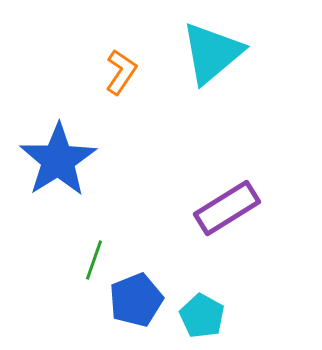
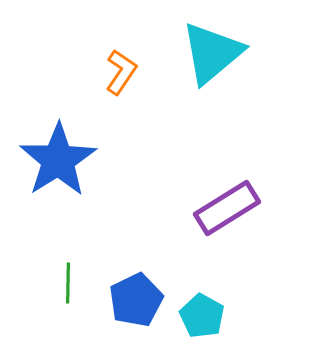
green line: moved 26 px left, 23 px down; rotated 18 degrees counterclockwise
blue pentagon: rotated 4 degrees counterclockwise
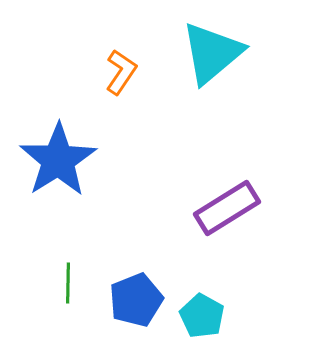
blue pentagon: rotated 4 degrees clockwise
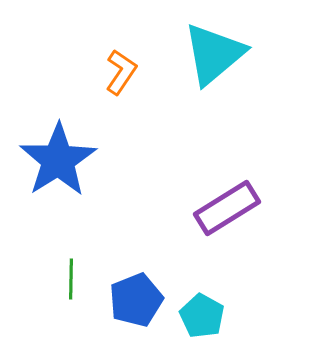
cyan triangle: moved 2 px right, 1 px down
green line: moved 3 px right, 4 px up
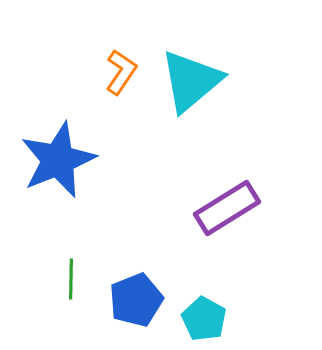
cyan triangle: moved 23 px left, 27 px down
blue star: rotated 10 degrees clockwise
cyan pentagon: moved 2 px right, 3 px down
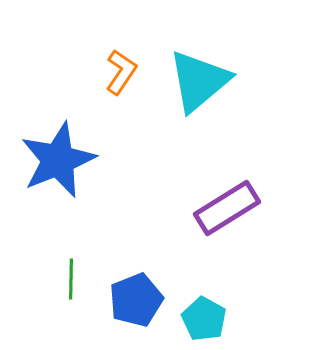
cyan triangle: moved 8 px right
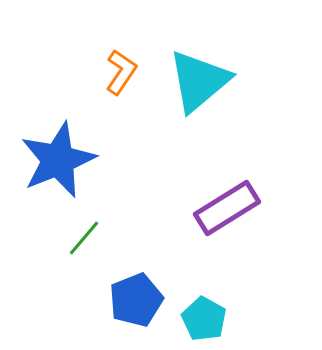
green line: moved 13 px right, 41 px up; rotated 39 degrees clockwise
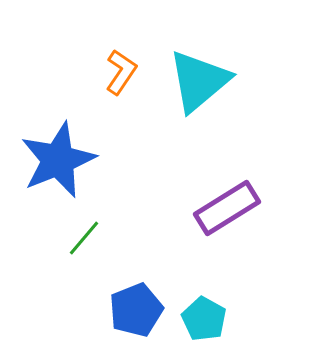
blue pentagon: moved 10 px down
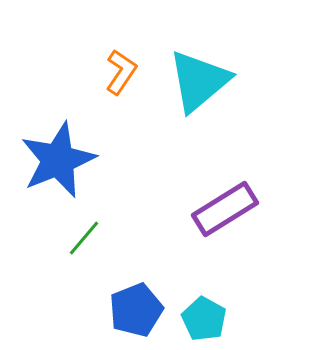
purple rectangle: moved 2 px left, 1 px down
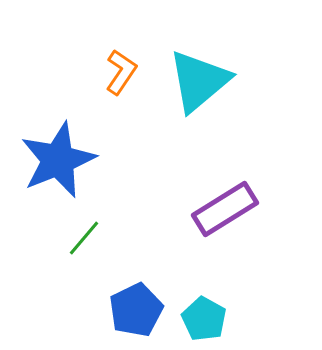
blue pentagon: rotated 4 degrees counterclockwise
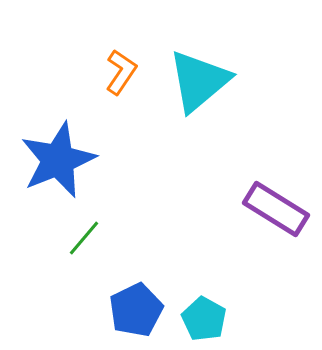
purple rectangle: moved 51 px right; rotated 64 degrees clockwise
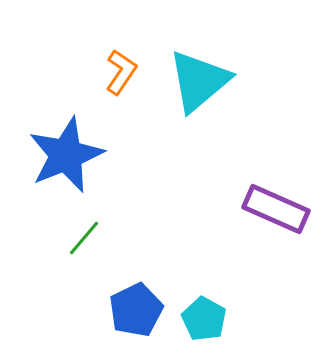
blue star: moved 8 px right, 5 px up
purple rectangle: rotated 8 degrees counterclockwise
